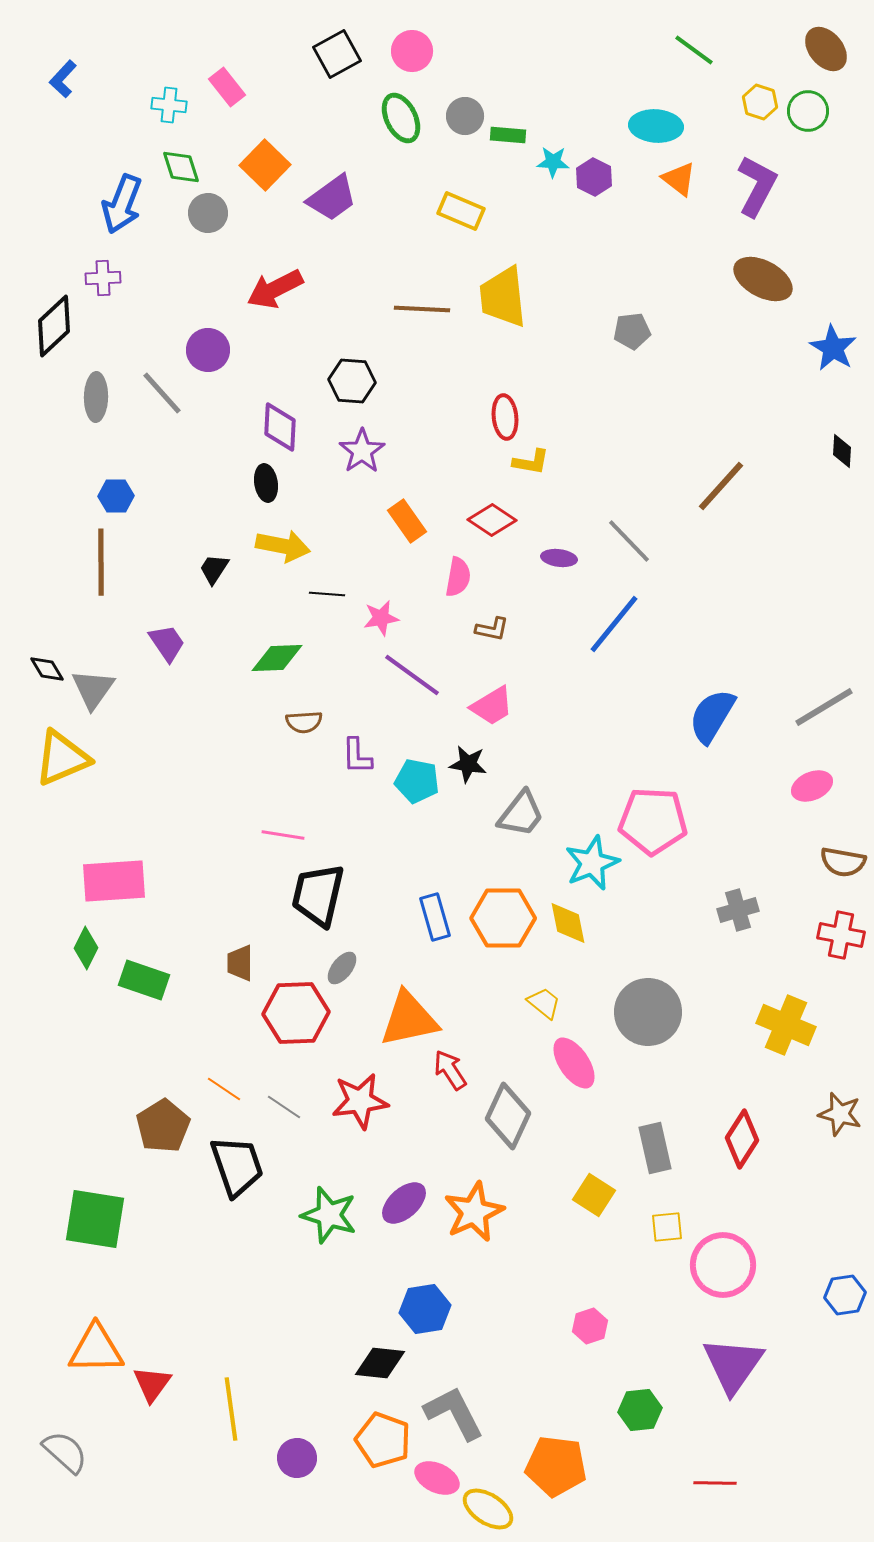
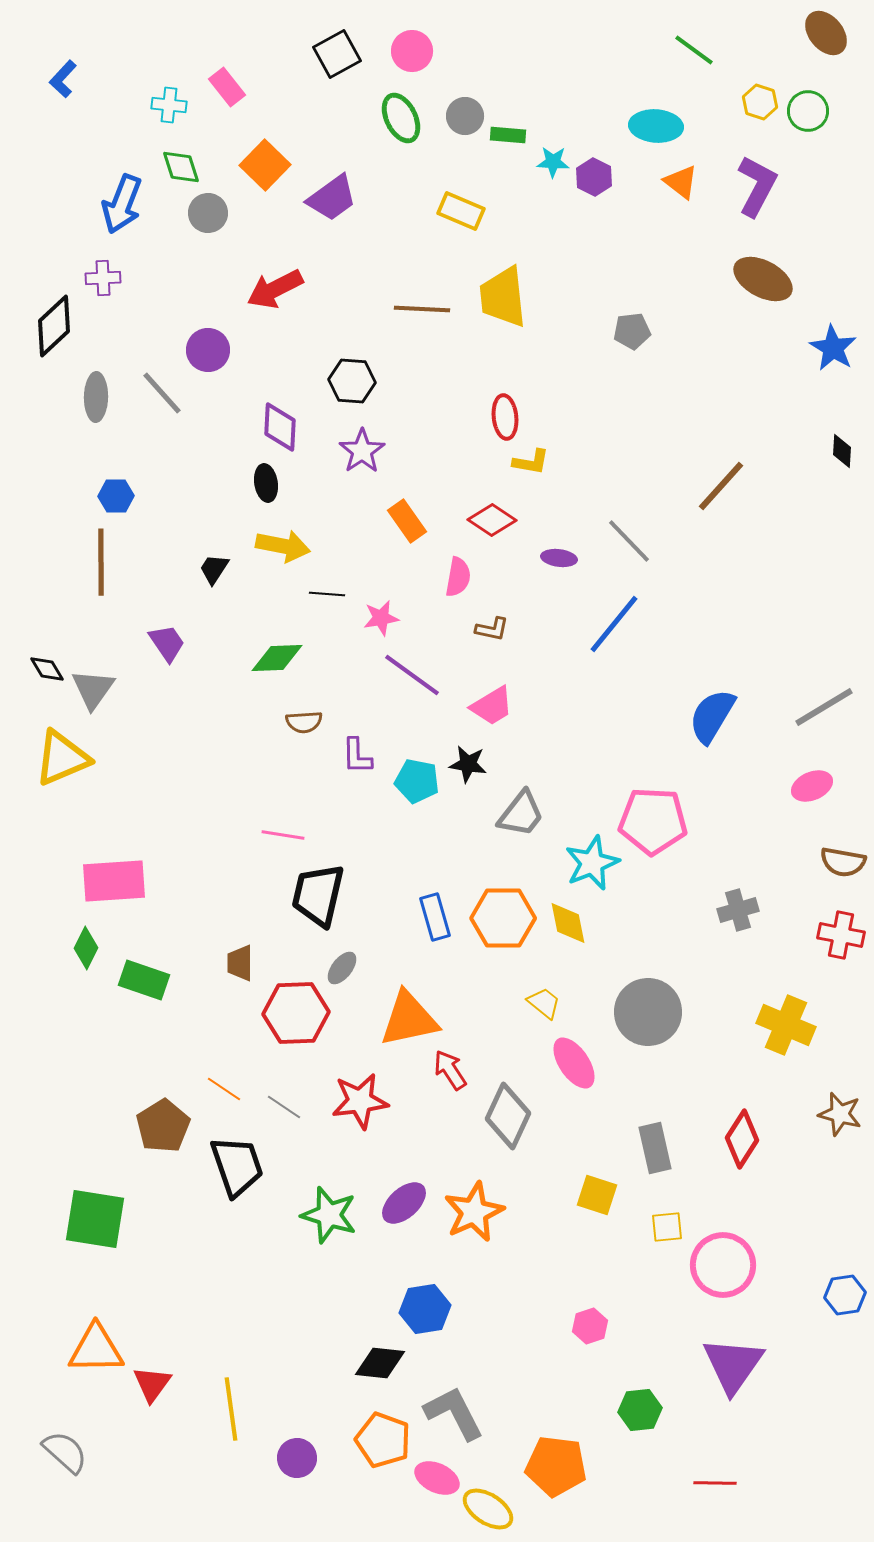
brown ellipse at (826, 49): moved 16 px up
orange triangle at (679, 179): moved 2 px right, 3 px down
yellow square at (594, 1195): moved 3 px right; rotated 15 degrees counterclockwise
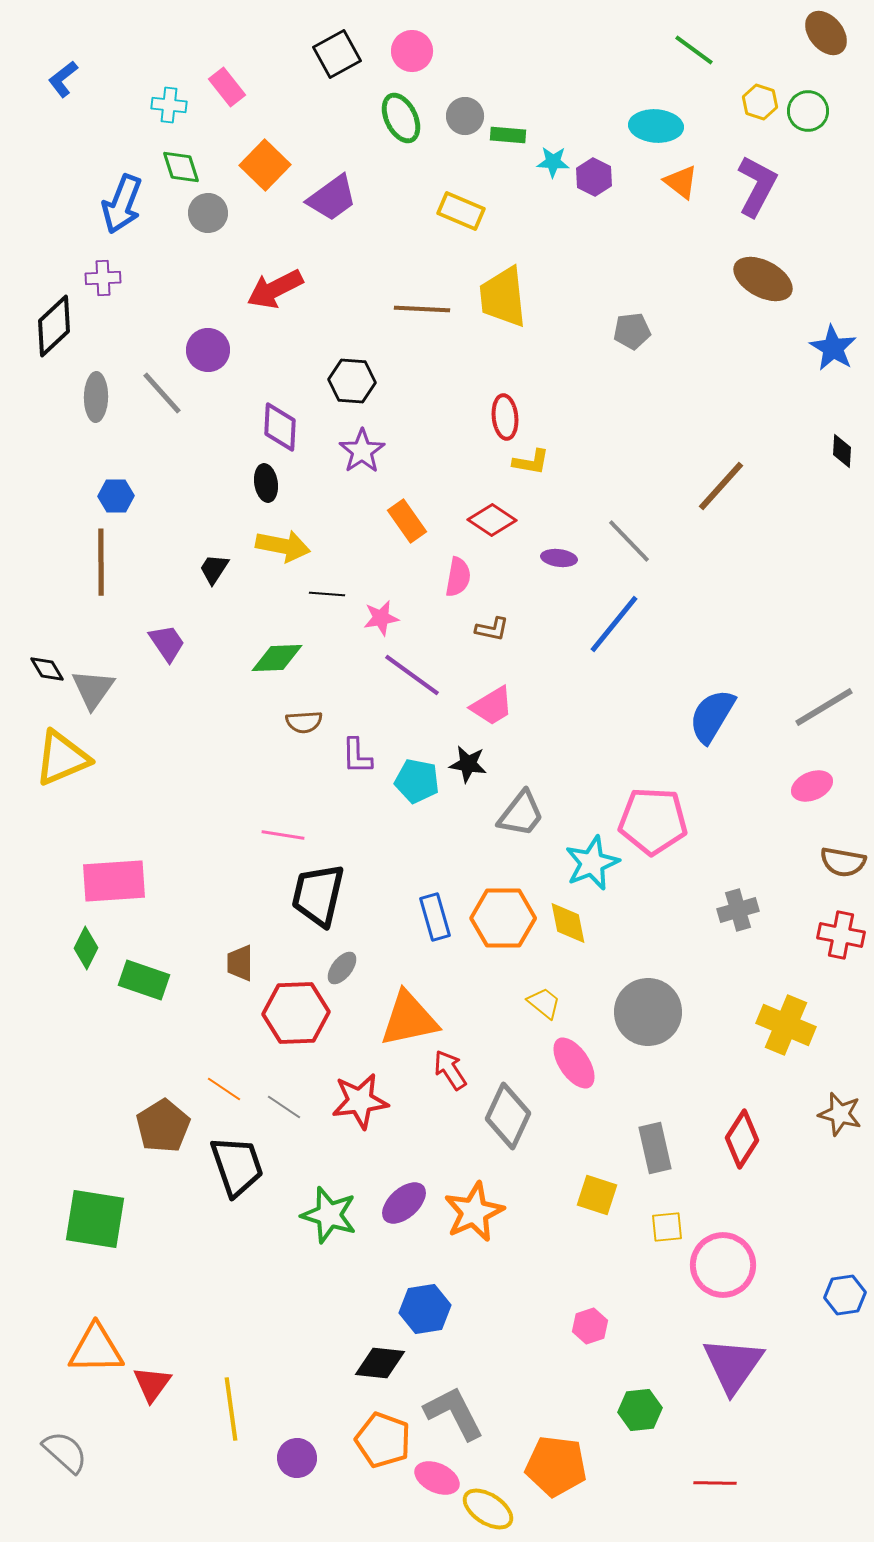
blue L-shape at (63, 79): rotated 9 degrees clockwise
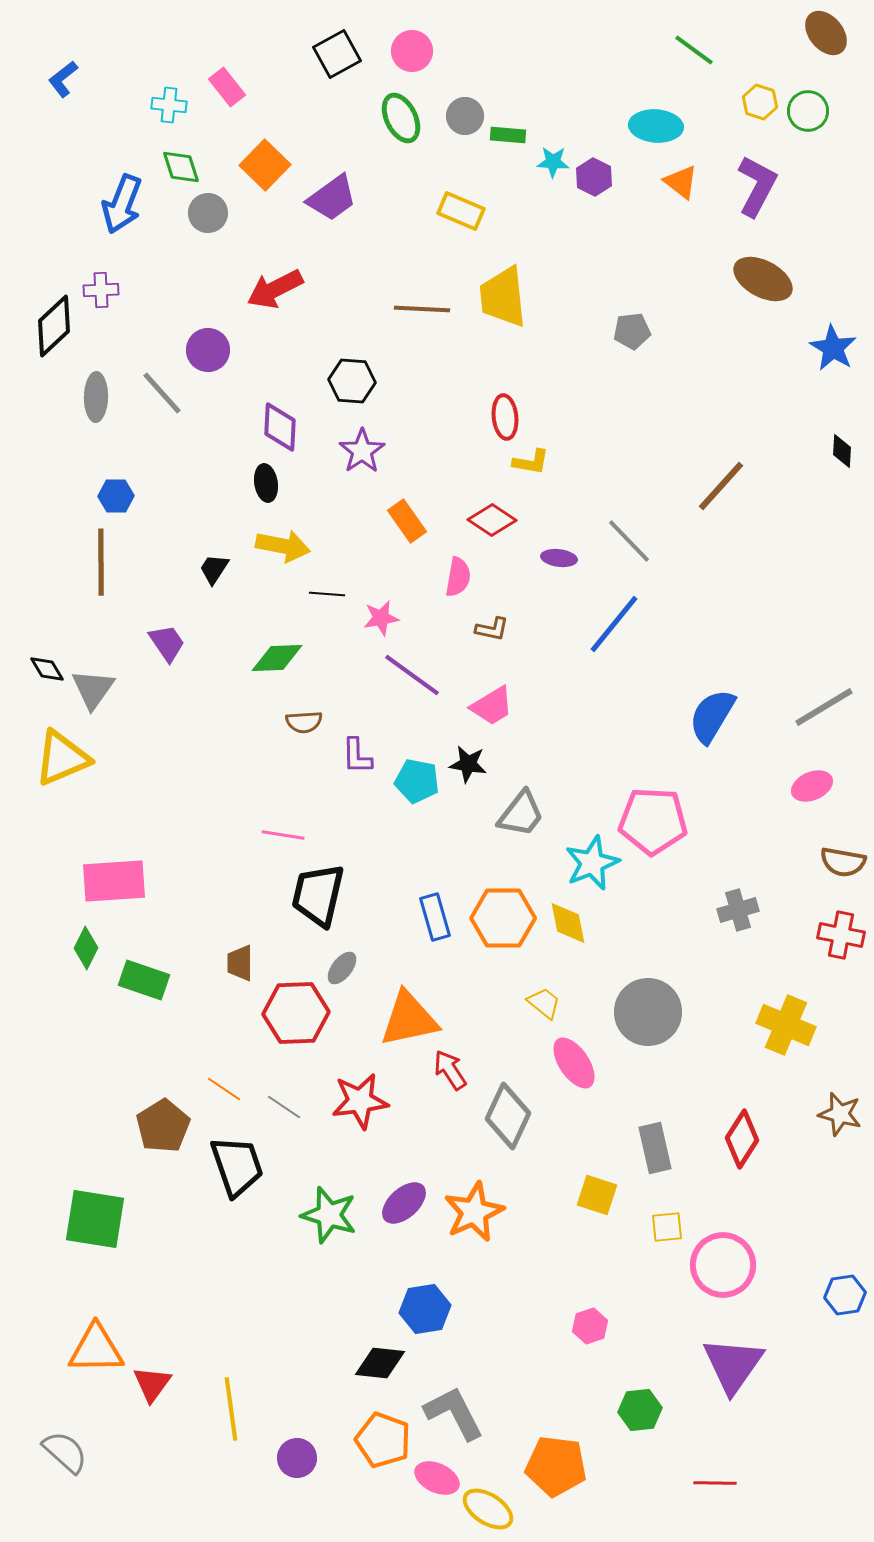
purple cross at (103, 278): moved 2 px left, 12 px down
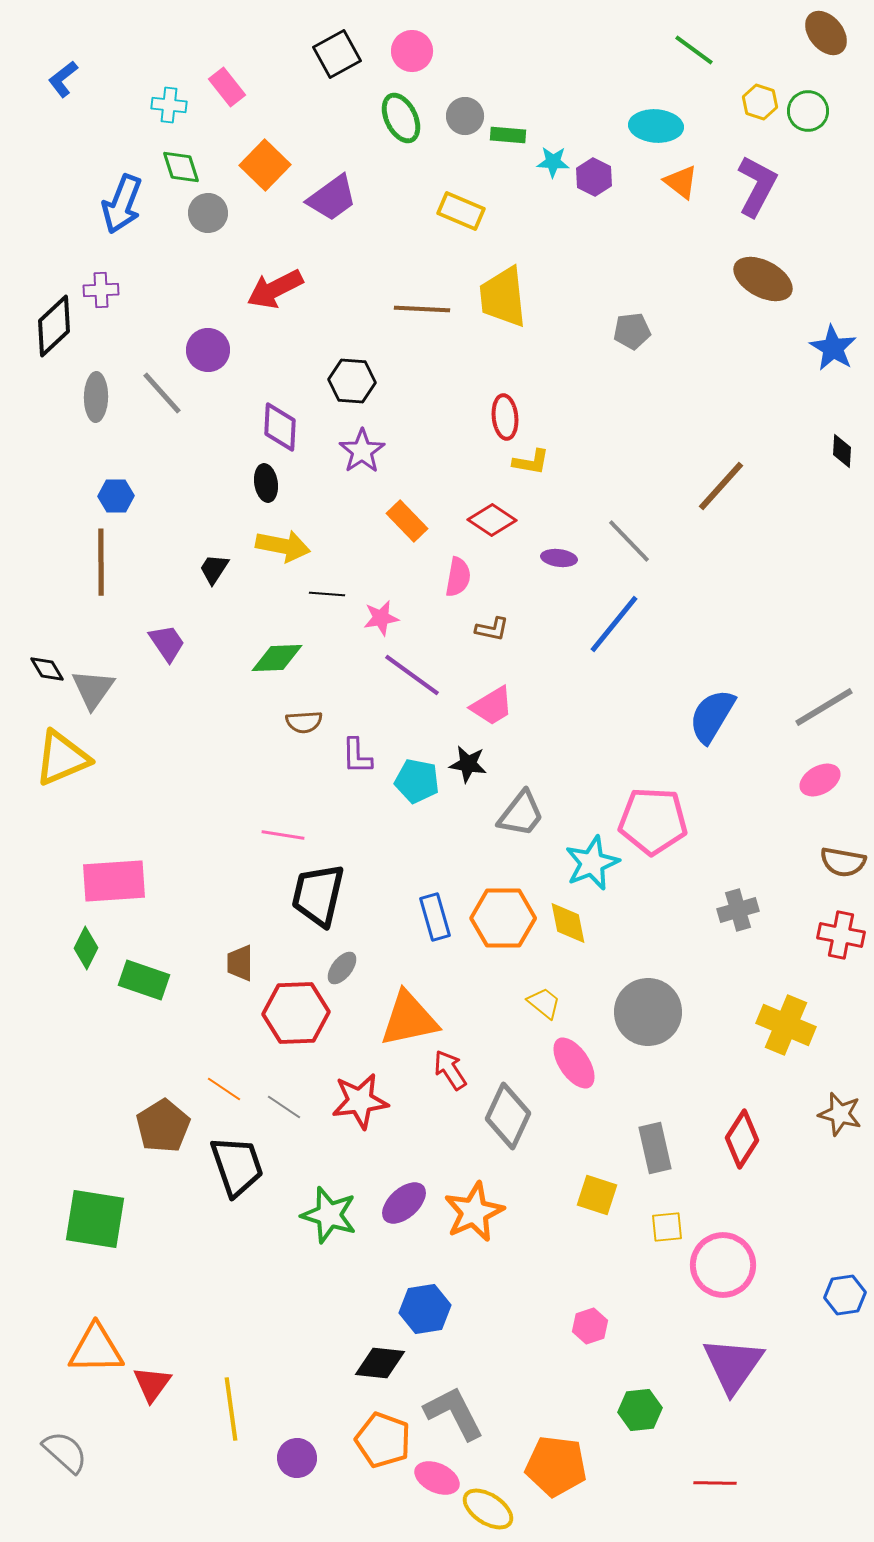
orange rectangle at (407, 521): rotated 9 degrees counterclockwise
pink ellipse at (812, 786): moved 8 px right, 6 px up; rotated 6 degrees counterclockwise
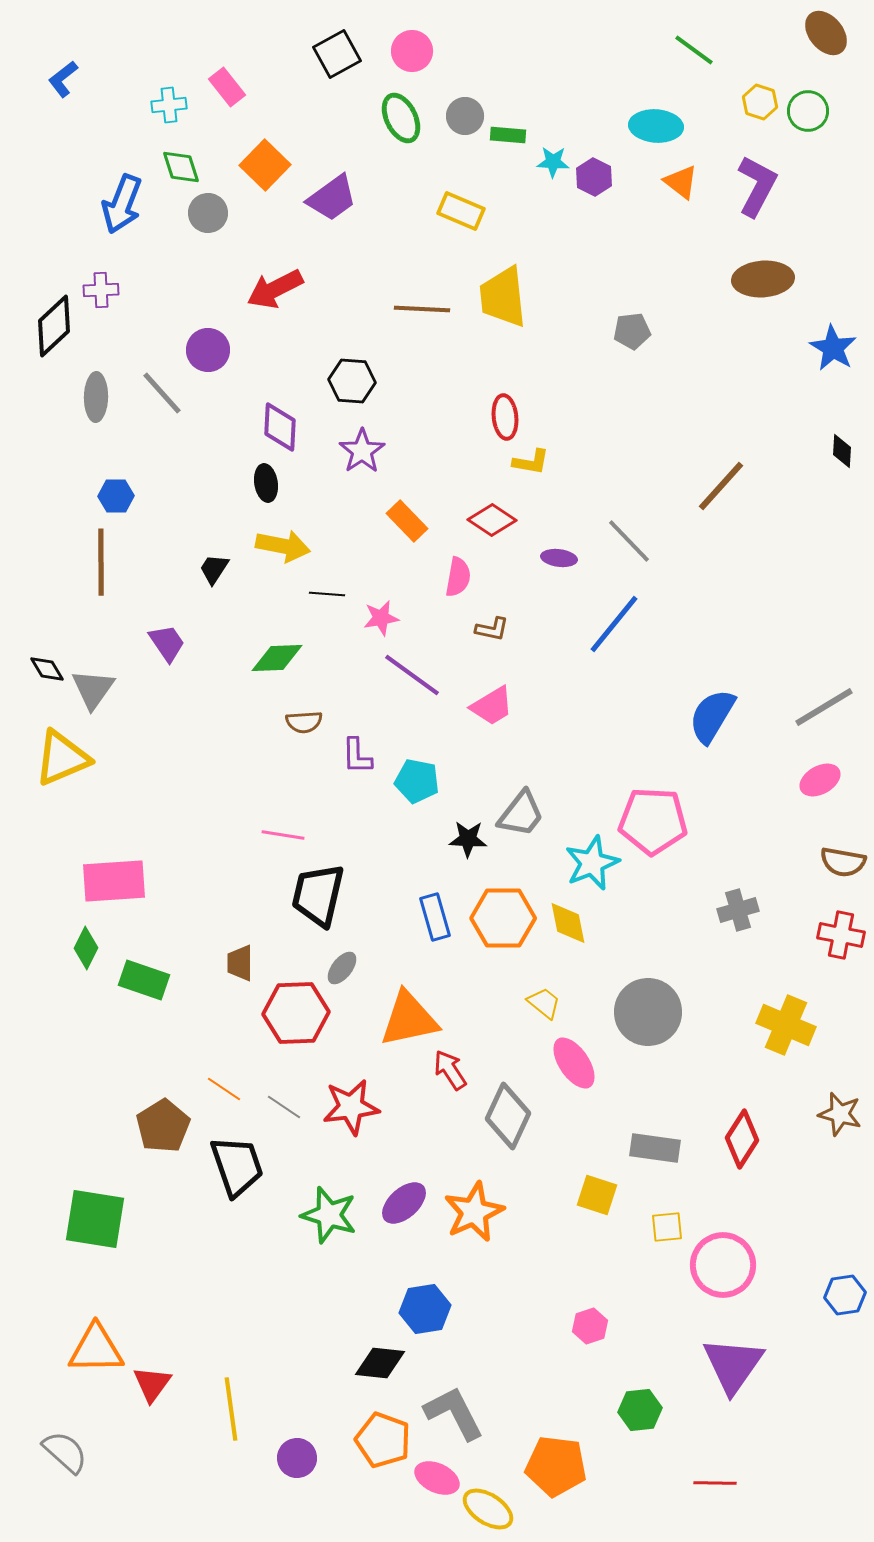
cyan cross at (169, 105): rotated 12 degrees counterclockwise
brown ellipse at (763, 279): rotated 32 degrees counterclockwise
black star at (468, 764): moved 75 px down; rotated 6 degrees counterclockwise
red star at (360, 1101): moved 9 px left, 6 px down
gray rectangle at (655, 1148): rotated 69 degrees counterclockwise
